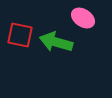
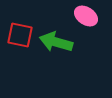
pink ellipse: moved 3 px right, 2 px up
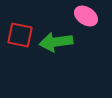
green arrow: rotated 24 degrees counterclockwise
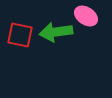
green arrow: moved 10 px up
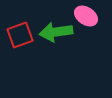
red square: rotated 32 degrees counterclockwise
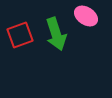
green arrow: moved 2 px down; rotated 100 degrees counterclockwise
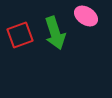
green arrow: moved 1 px left, 1 px up
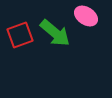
green arrow: rotated 32 degrees counterclockwise
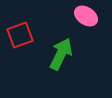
green arrow: moved 6 px right, 21 px down; rotated 104 degrees counterclockwise
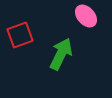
pink ellipse: rotated 15 degrees clockwise
